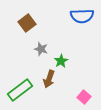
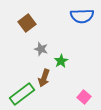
brown arrow: moved 5 px left, 1 px up
green rectangle: moved 2 px right, 4 px down
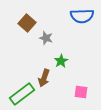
brown square: rotated 12 degrees counterclockwise
gray star: moved 5 px right, 11 px up
pink square: moved 3 px left, 5 px up; rotated 32 degrees counterclockwise
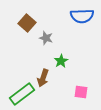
brown arrow: moved 1 px left
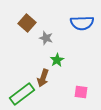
blue semicircle: moved 7 px down
green star: moved 4 px left, 1 px up
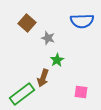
blue semicircle: moved 2 px up
gray star: moved 2 px right
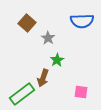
gray star: rotated 16 degrees clockwise
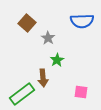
brown arrow: rotated 24 degrees counterclockwise
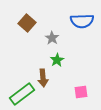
gray star: moved 4 px right
pink square: rotated 16 degrees counterclockwise
